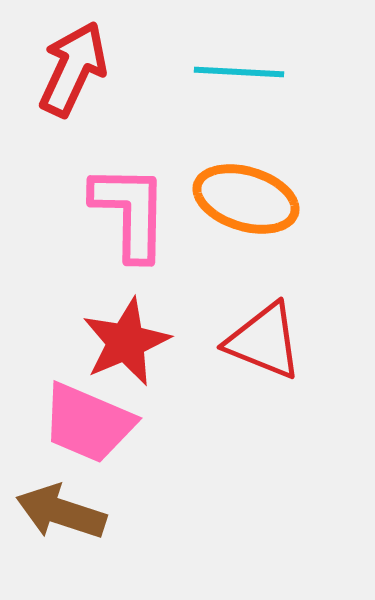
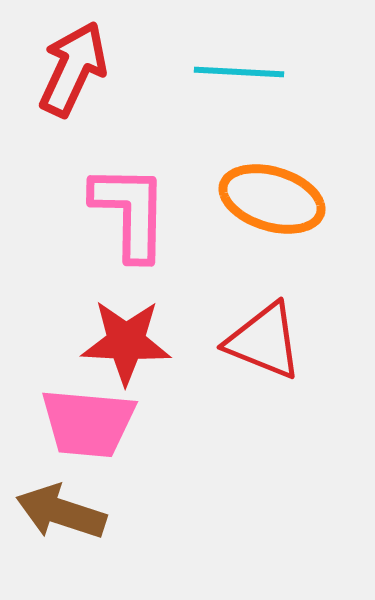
orange ellipse: moved 26 px right
red star: rotated 26 degrees clockwise
pink trapezoid: rotated 18 degrees counterclockwise
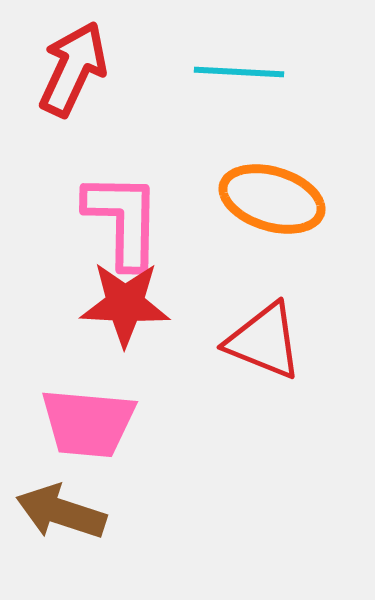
pink L-shape: moved 7 px left, 8 px down
red star: moved 1 px left, 38 px up
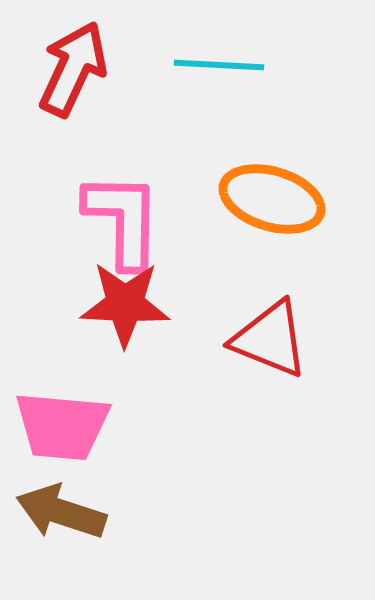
cyan line: moved 20 px left, 7 px up
red triangle: moved 6 px right, 2 px up
pink trapezoid: moved 26 px left, 3 px down
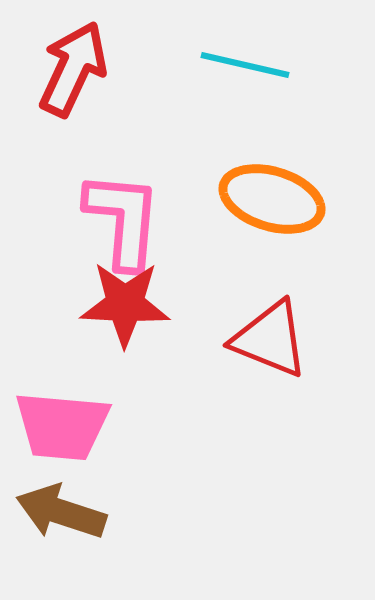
cyan line: moved 26 px right; rotated 10 degrees clockwise
pink L-shape: rotated 4 degrees clockwise
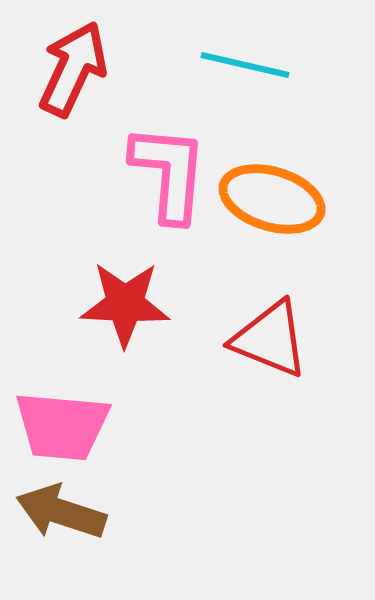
pink L-shape: moved 46 px right, 47 px up
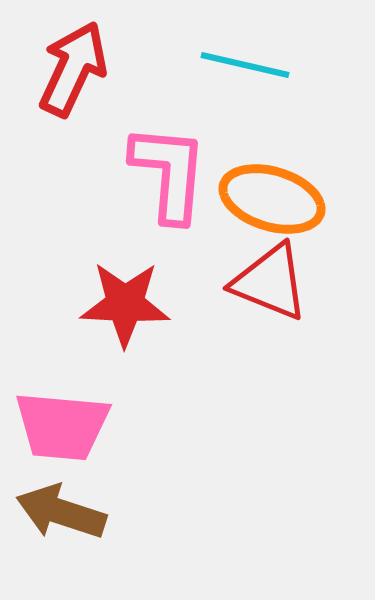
red triangle: moved 57 px up
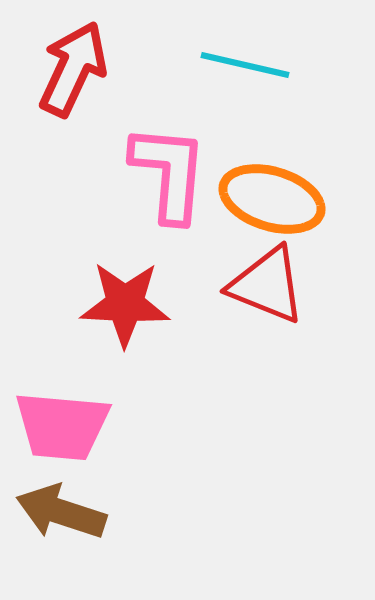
red triangle: moved 3 px left, 3 px down
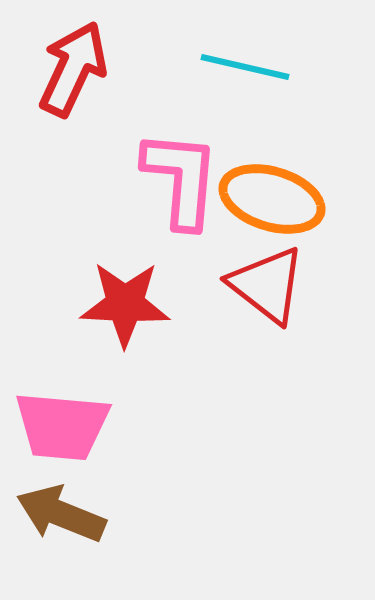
cyan line: moved 2 px down
pink L-shape: moved 12 px right, 6 px down
red triangle: rotated 16 degrees clockwise
brown arrow: moved 2 px down; rotated 4 degrees clockwise
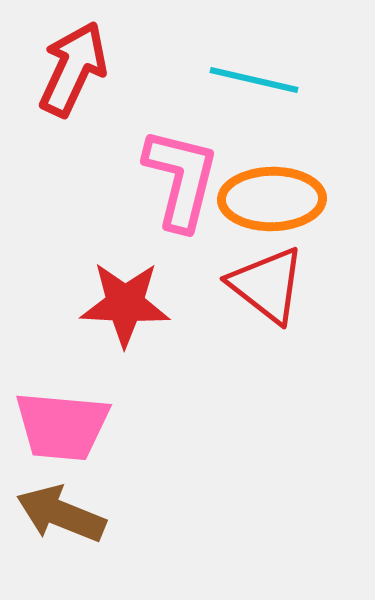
cyan line: moved 9 px right, 13 px down
pink L-shape: rotated 9 degrees clockwise
orange ellipse: rotated 18 degrees counterclockwise
